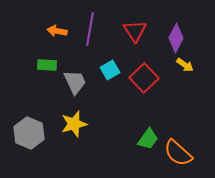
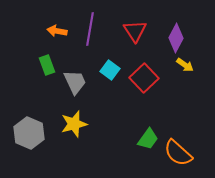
green rectangle: rotated 66 degrees clockwise
cyan square: rotated 24 degrees counterclockwise
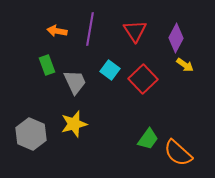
red square: moved 1 px left, 1 px down
gray hexagon: moved 2 px right, 1 px down
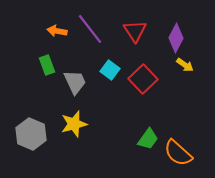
purple line: rotated 48 degrees counterclockwise
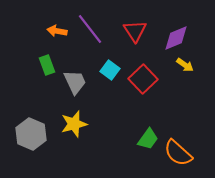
purple diamond: rotated 40 degrees clockwise
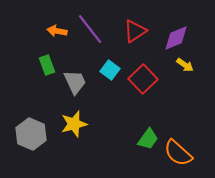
red triangle: rotated 30 degrees clockwise
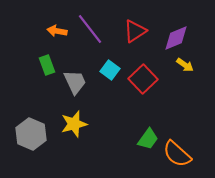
orange semicircle: moved 1 px left, 1 px down
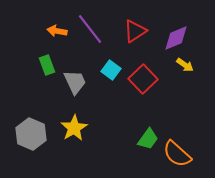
cyan square: moved 1 px right
yellow star: moved 4 px down; rotated 16 degrees counterclockwise
